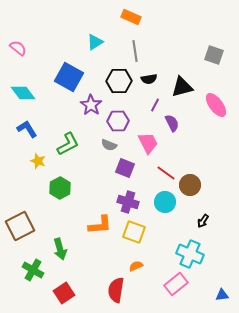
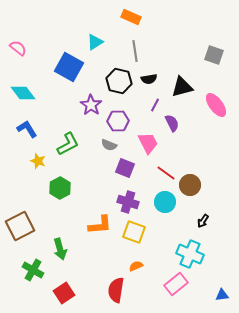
blue square: moved 10 px up
black hexagon: rotated 15 degrees clockwise
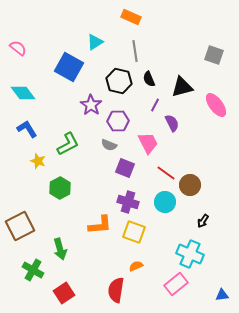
black semicircle: rotated 77 degrees clockwise
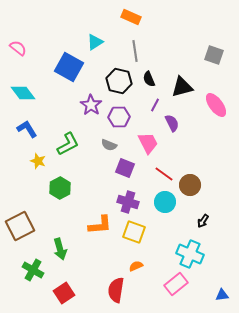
purple hexagon: moved 1 px right, 4 px up
red line: moved 2 px left, 1 px down
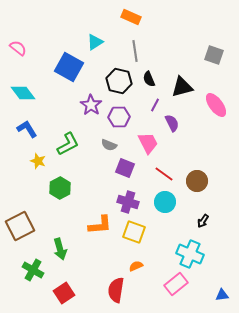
brown circle: moved 7 px right, 4 px up
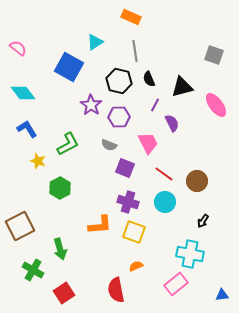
cyan cross: rotated 12 degrees counterclockwise
red semicircle: rotated 20 degrees counterclockwise
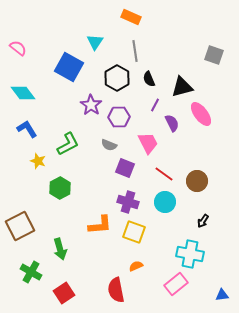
cyan triangle: rotated 24 degrees counterclockwise
black hexagon: moved 2 px left, 3 px up; rotated 15 degrees clockwise
pink ellipse: moved 15 px left, 9 px down
green cross: moved 2 px left, 2 px down
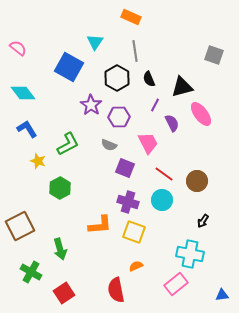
cyan circle: moved 3 px left, 2 px up
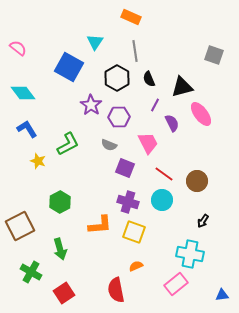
green hexagon: moved 14 px down
